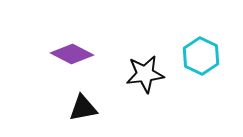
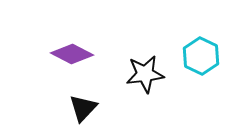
black triangle: rotated 36 degrees counterclockwise
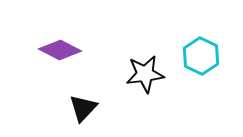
purple diamond: moved 12 px left, 4 px up
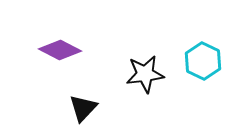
cyan hexagon: moved 2 px right, 5 px down
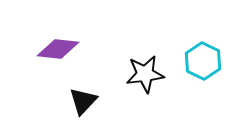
purple diamond: moved 2 px left, 1 px up; rotated 21 degrees counterclockwise
black triangle: moved 7 px up
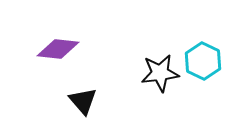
black star: moved 15 px right, 1 px up
black triangle: rotated 24 degrees counterclockwise
